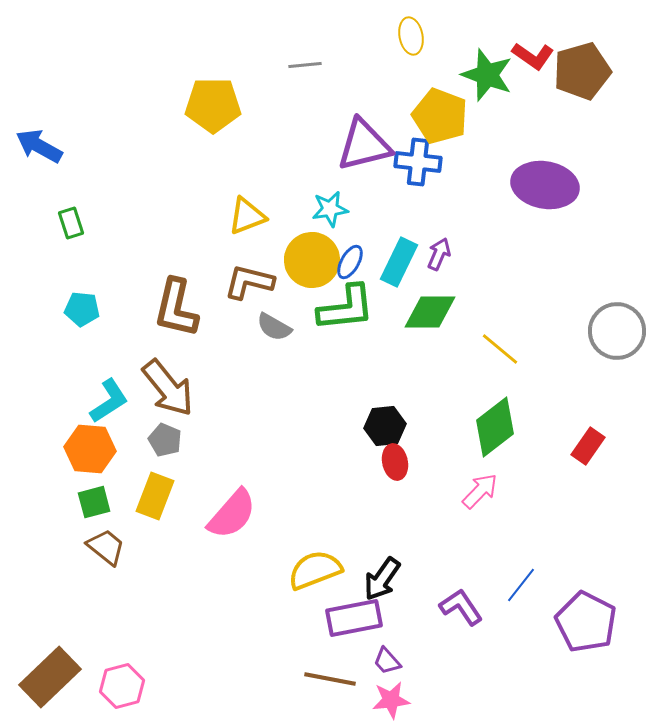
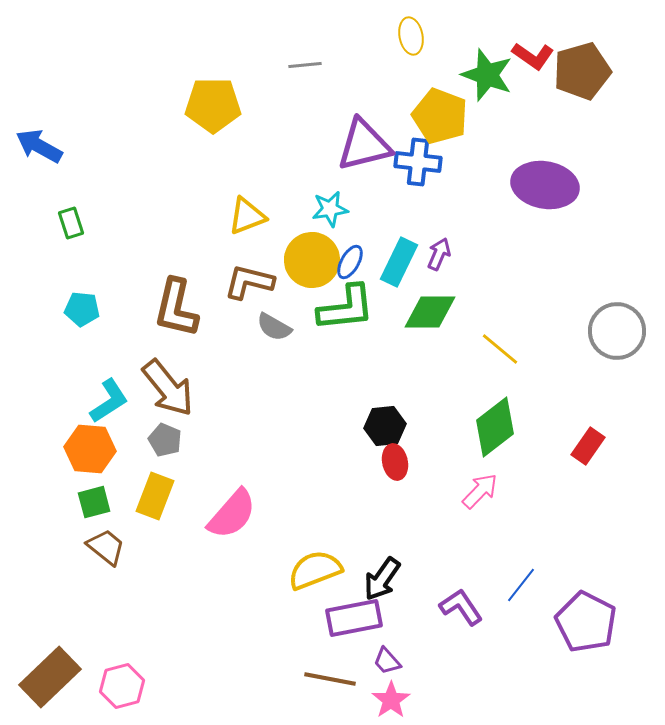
pink star at (391, 700): rotated 27 degrees counterclockwise
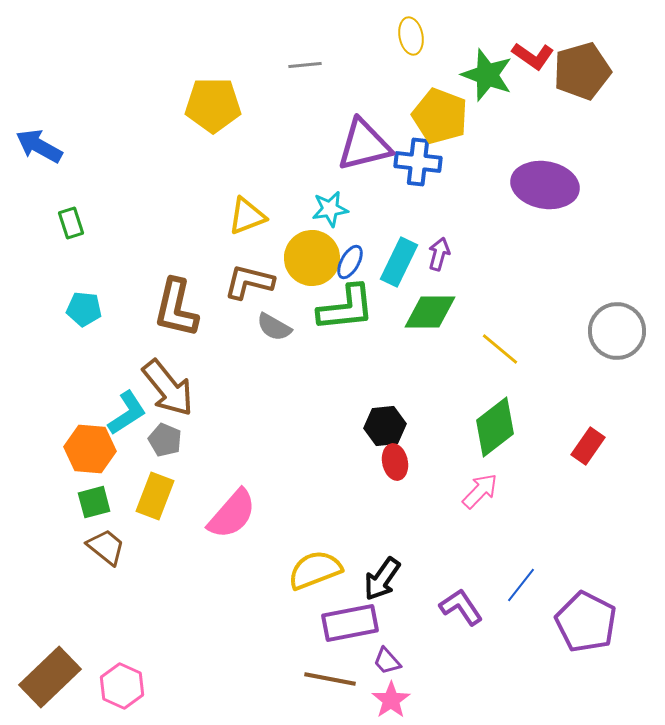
purple arrow at (439, 254): rotated 8 degrees counterclockwise
yellow circle at (312, 260): moved 2 px up
cyan pentagon at (82, 309): moved 2 px right
cyan L-shape at (109, 401): moved 18 px right, 12 px down
purple rectangle at (354, 618): moved 4 px left, 5 px down
pink hexagon at (122, 686): rotated 21 degrees counterclockwise
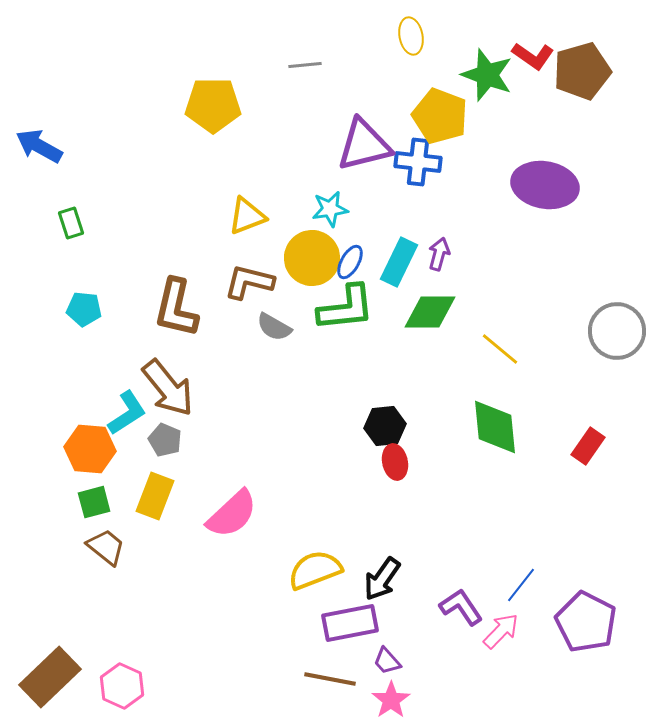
green diamond at (495, 427): rotated 58 degrees counterclockwise
pink arrow at (480, 491): moved 21 px right, 140 px down
pink semicircle at (232, 514): rotated 6 degrees clockwise
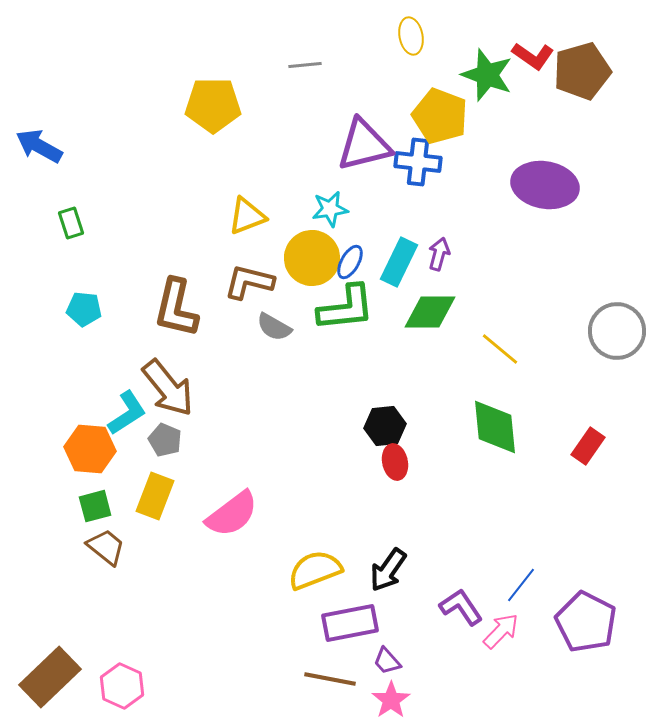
green square at (94, 502): moved 1 px right, 4 px down
pink semicircle at (232, 514): rotated 6 degrees clockwise
black arrow at (382, 579): moved 6 px right, 9 px up
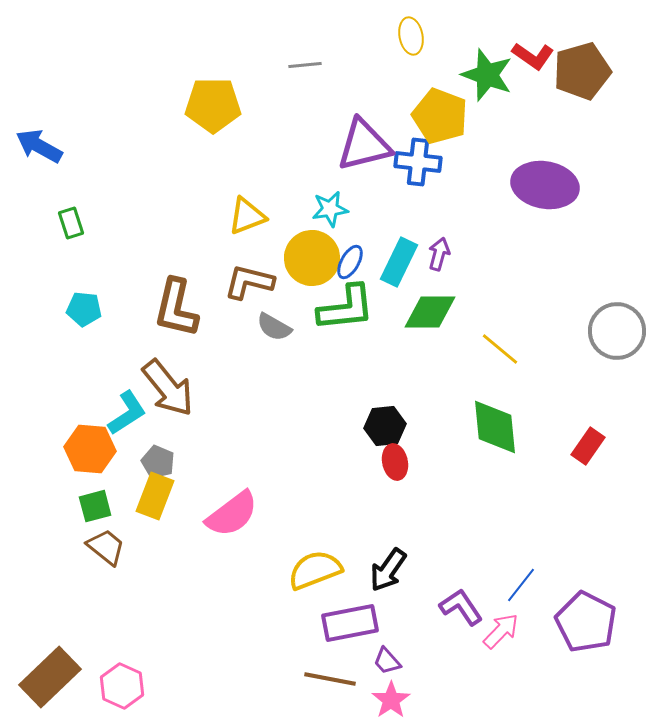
gray pentagon at (165, 440): moved 7 px left, 22 px down
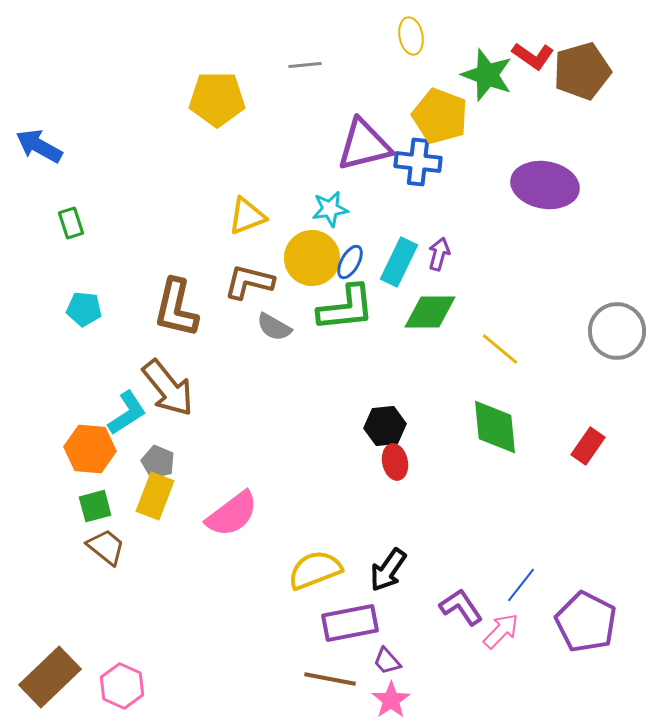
yellow pentagon at (213, 105): moved 4 px right, 6 px up
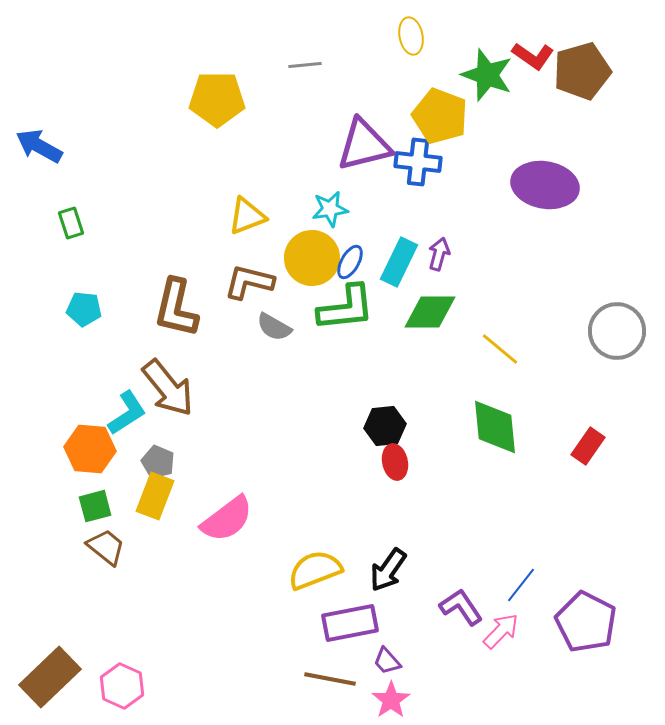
pink semicircle at (232, 514): moved 5 px left, 5 px down
